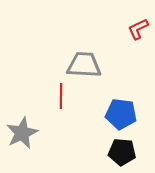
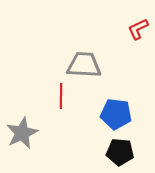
blue pentagon: moved 5 px left
black pentagon: moved 2 px left
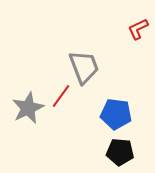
gray trapezoid: moved 2 px down; rotated 66 degrees clockwise
red line: rotated 35 degrees clockwise
gray star: moved 6 px right, 25 px up
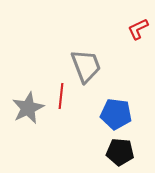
gray trapezoid: moved 2 px right, 1 px up
red line: rotated 30 degrees counterclockwise
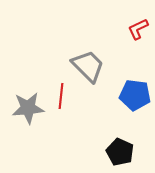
gray trapezoid: moved 2 px right; rotated 24 degrees counterclockwise
gray star: rotated 20 degrees clockwise
blue pentagon: moved 19 px right, 19 px up
black pentagon: rotated 20 degrees clockwise
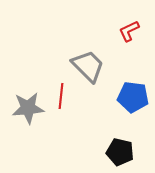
red L-shape: moved 9 px left, 2 px down
blue pentagon: moved 2 px left, 2 px down
black pentagon: rotated 12 degrees counterclockwise
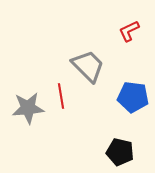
red line: rotated 15 degrees counterclockwise
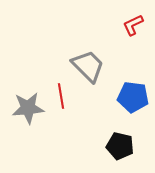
red L-shape: moved 4 px right, 6 px up
black pentagon: moved 6 px up
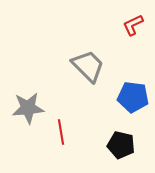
red line: moved 36 px down
black pentagon: moved 1 px right, 1 px up
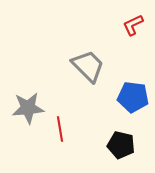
red line: moved 1 px left, 3 px up
